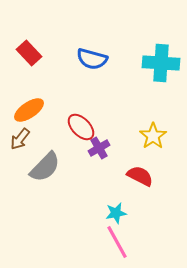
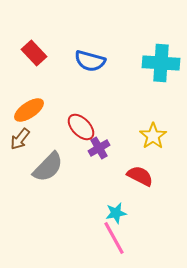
red rectangle: moved 5 px right
blue semicircle: moved 2 px left, 2 px down
gray semicircle: moved 3 px right
pink line: moved 3 px left, 4 px up
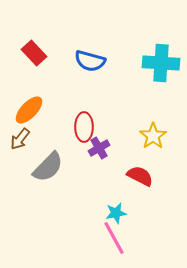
orange ellipse: rotated 12 degrees counterclockwise
red ellipse: moved 3 px right; rotated 44 degrees clockwise
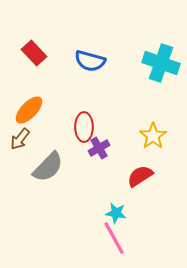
cyan cross: rotated 15 degrees clockwise
red semicircle: rotated 60 degrees counterclockwise
cyan star: rotated 20 degrees clockwise
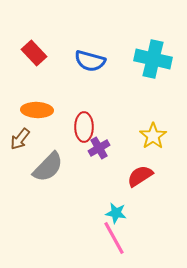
cyan cross: moved 8 px left, 4 px up; rotated 6 degrees counterclockwise
orange ellipse: moved 8 px right; rotated 48 degrees clockwise
